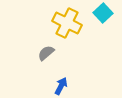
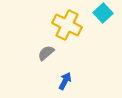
yellow cross: moved 2 px down
blue arrow: moved 4 px right, 5 px up
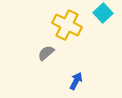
blue arrow: moved 11 px right
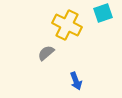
cyan square: rotated 24 degrees clockwise
blue arrow: rotated 132 degrees clockwise
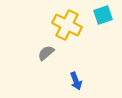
cyan square: moved 2 px down
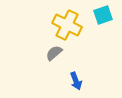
gray semicircle: moved 8 px right
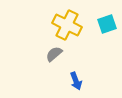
cyan square: moved 4 px right, 9 px down
gray semicircle: moved 1 px down
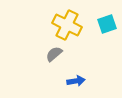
blue arrow: rotated 78 degrees counterclockwise
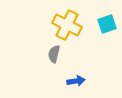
gray semicircle: rotated 36 degrees counterclockwise
